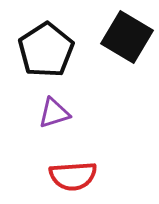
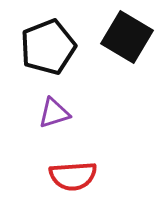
black pentagon: moved 2 px right, 3 px up; rotated 12 degrees clockwise
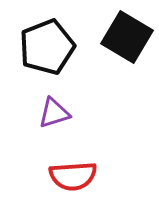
black pentagon: moved 1 px left
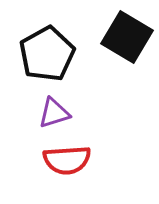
black pentagon: moved 7 px down; rotated 8 degrees counterclockwise
red semicircle: moved 6 px left, 16 px up
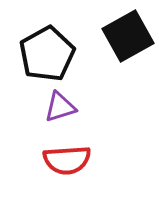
black square: moved 1 px right, 1 px up; rotated 30 degrees clockwise
purple triangle: moved 6 px right, 6 px up
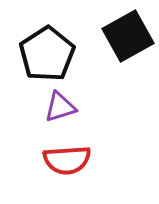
black pentagon: rotated 4 degrees counterclockwise
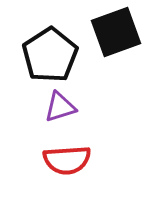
black square: moved 12 px left, 4 px up; rotated 9 degrees clockwise
black pentagon: moved 3 px right, 1 px down
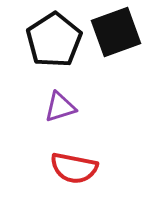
black pentagon: moved 4 px right, 15 px up
red semicircle: moved 7 px right, 8 px down; rotated 15 degrees clockwise
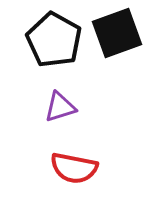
black square: moved 1 px right, 1 px down
black pentagon: rotated 10 degrees counterclockwise
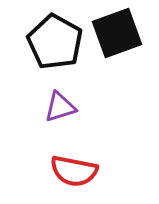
black pentagon: moved 1 px right, 2 px down
red semicircle: moved 3 px down
